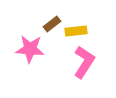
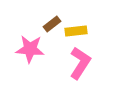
pink L-shape: moved 4 px left, 1 px down
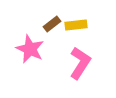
yellow rectangle: moved 6 px up
pink star: rotated 20 degrees clockwise
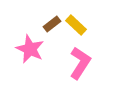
yellow rectangle: rotated 50 degrees clockwise
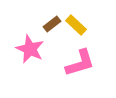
pink L-shape: rotated 40 degrees clockwise
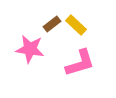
pink star: rotated 16 degrees counterclockwise
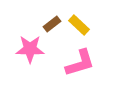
yellow rectangle: moved 3 px right
pink star: rotated 8 degrees counterclockwise
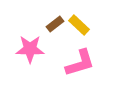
brown rectangle: moved 3 px right
